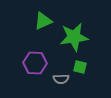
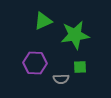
green star: moved 1 px right, 2 px up
green square: rotated 16 degrees counterclockwise
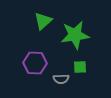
green triangle: rotated 18 degrees counterclockwise
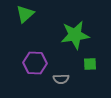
green triangle: moved 18 px left, 7 px up
green square: moved 10 px right, 3 px up
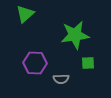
green square: moved 2 px left, 1 px up
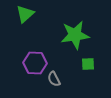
green square: moved 1 px down
gray semicircle: moved 7 px left; rotated 63 degrees clockwise
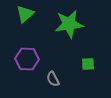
green star: moved 6 px left, 11 px up
purple hexagon: moved 8 px left, 4 px up
gray semicircle: moved 1 px left
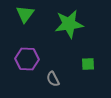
green triangle: rotated 12 degrees counterclockwise
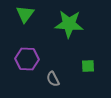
green star: rotated 12 degrees clockwise
green square: moved 2 px down
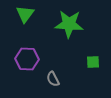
green square: moved 5 px right, 4 px up
